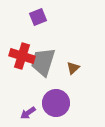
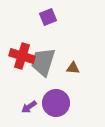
purple square: moved 10 px right
brown triangle: rotated 48 degrees clockwise
purple arrow: moved 1 px right, 6 px up
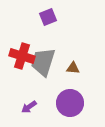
purple circle: moved 14 px right
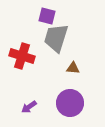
purple square: moved 1 px left, 1 px up; rotated 36 degrees clockwise
gray trapezoid: moved 13 px right, 24 px up
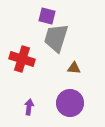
red cross: moved 3 px down
brown triangle: moved 1 px right
purple arrow: rotated 133 degrees clockwise
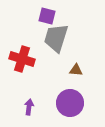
brown triangle: moved 2 px right, 2 px down
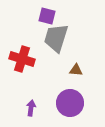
purple arrow: moved 2 px right, 1 px down
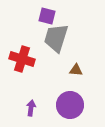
purple circle: moved 2 px down
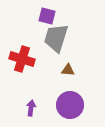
brown triangle: moved 8 px left
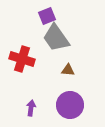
purple square: rotated 36 degrees counterclockwise
gray trapezoid: rotated 52 degrees counterclockwise
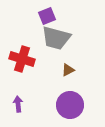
gray trapezoid: rotated 40 degrees counterclockwise
brown triangle: rotated 32 degrees counterclockwise
purple arrow: moved 13 px left, 4 px up; rotated 14 degrees counterclockwise
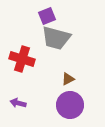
brown triangle: moved 9 px down
purple arrow: moved 1 px up; rotated 70 degrees counterclockwise
